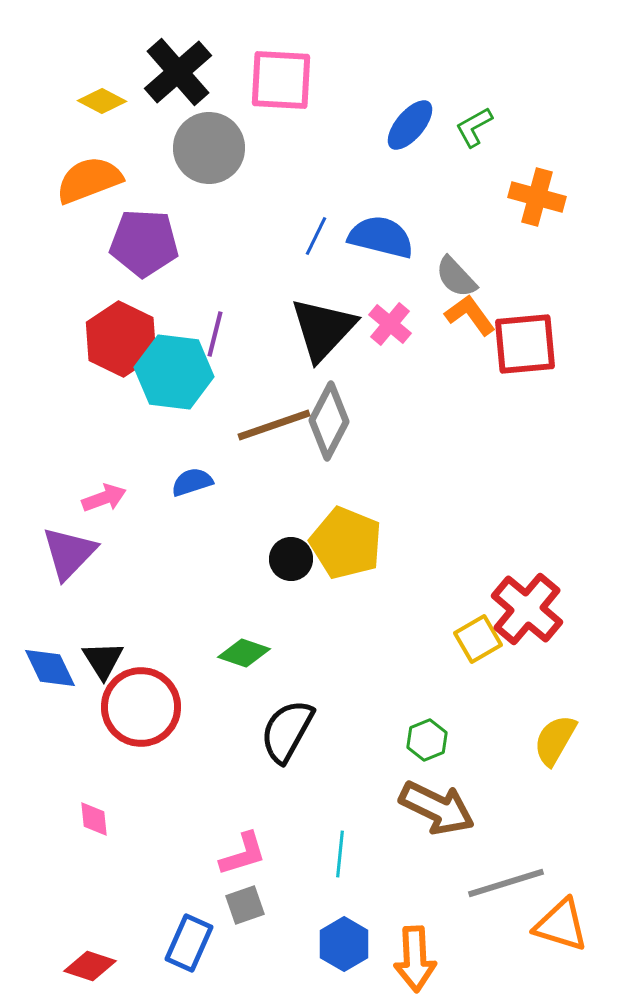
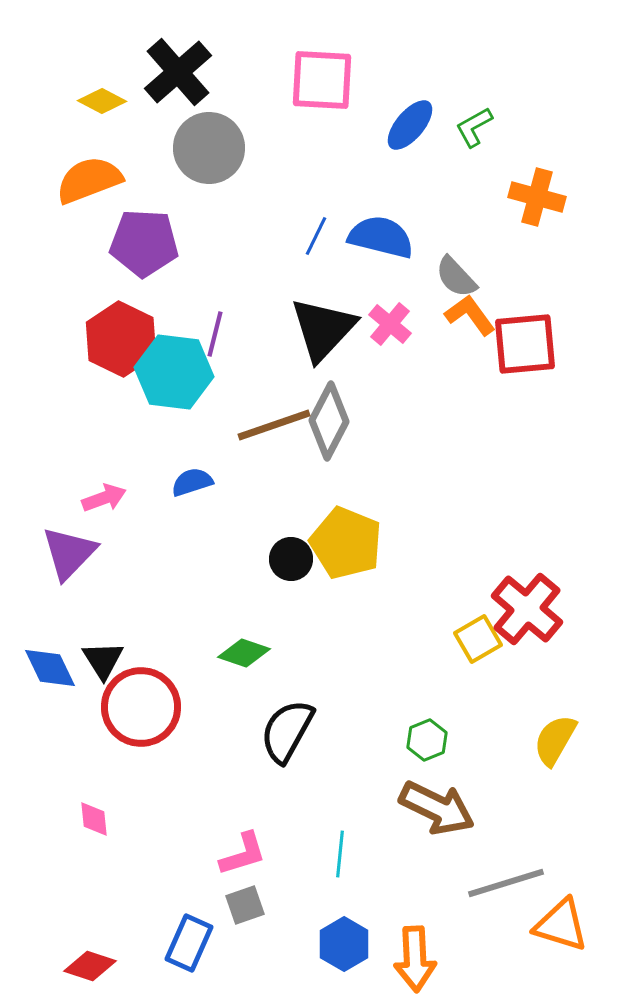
pink square at (281, 80): moved 41 px right
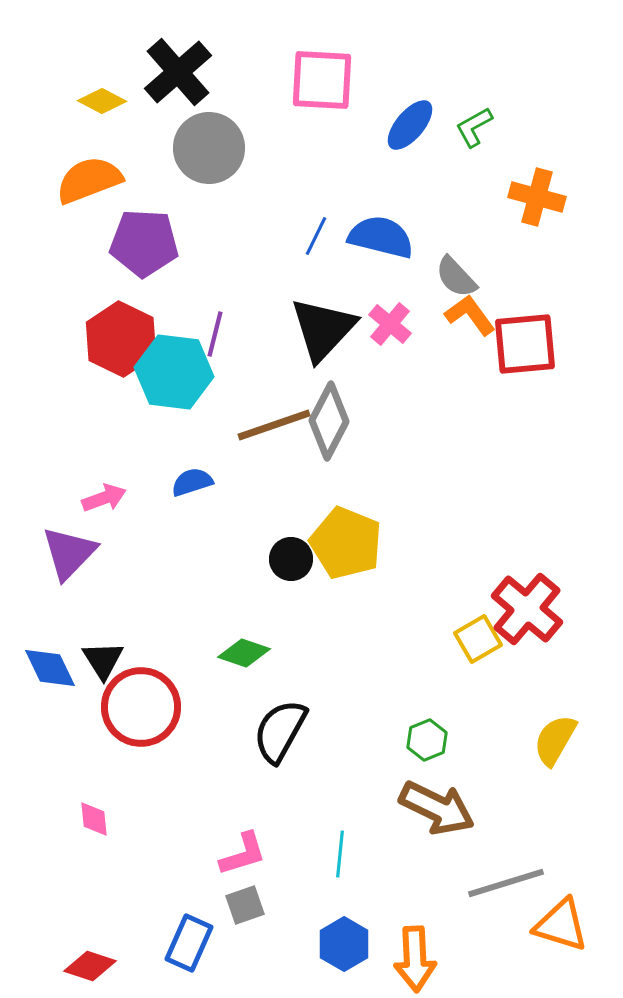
black semicircle at (287, 731): moved 7 px left
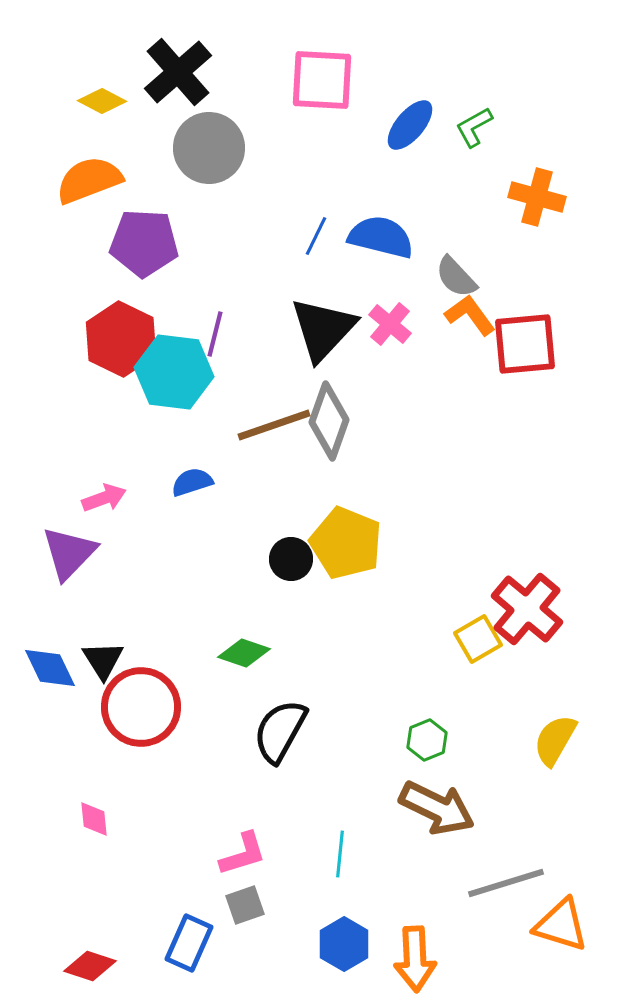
gray diamond at (329, 421): rotated 8 degrees counterclockwise
